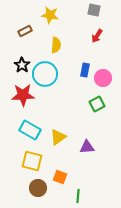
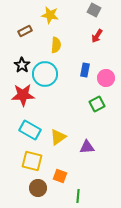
gray square: rotated 16 degrees clockwise
pink circle: moved 3 px right
orange square: moved 1 px up
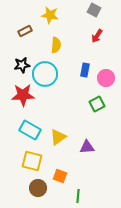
black star: rotated 28 degrees clockwise
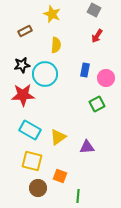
yellow star: moved 2 px right, 1 px up; rotated 12 degrees clockwise
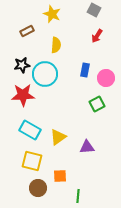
brown rectangle: moved 2 px right
orange square: rotated 24 degrees counterclockwise
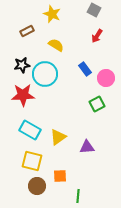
yellow semicircle: rotated 63 degrees counterclockwise
blue rectangle: moved 1 px up; rotated 48 degrees counterclockwise
brown circle: moved 1 px left, 2 px up
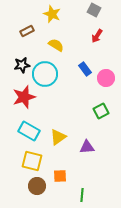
red star: moved 1 px right, 2 px down; rotated 15 degrees counterclockwise
green square: moved 4 px right, 7 px down
cyan rectangle: moved 1 px left, 1 px down
green line: moved 4 px right, 1 px up
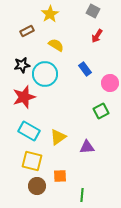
gray square: moved 1 px left, 1 px down
yellow star: moved 2 px left; rotated 18 degrees clockwise
pink circle: moved 4 px right, 5 px down
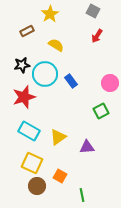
blue rectangle: moved 14 px left, 12 px down
yellow square: moved 2 px down; rotated 10 degrees clockwise
orange square: rotated 32 degrees clockwise
green line: rotated 16 degrees counterclockwise
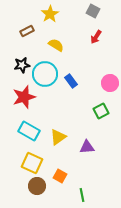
red arrow: moved 1 px left, 1 px down
